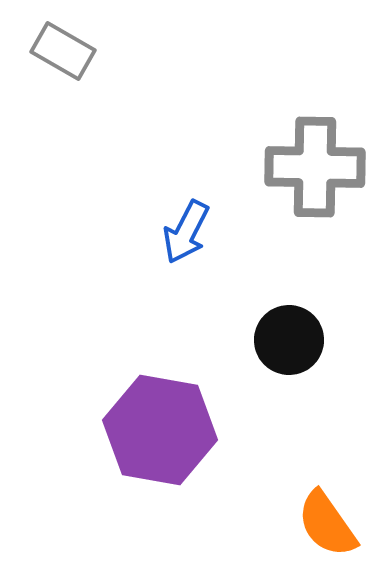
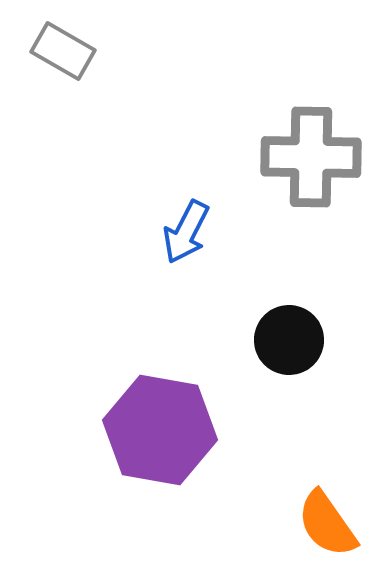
gray cross: moved 4 px left, 10 px up
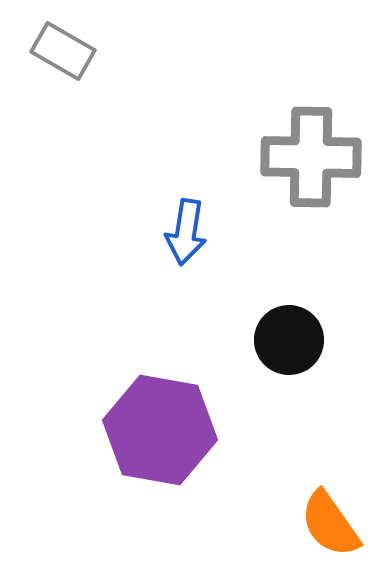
blue arrow: rotated 18 degrees counterclockwise
orange semicircle: moved 3 px right
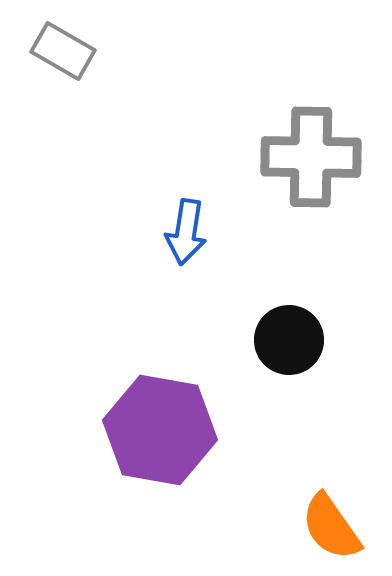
orange semicircle: moved 1 px right, 3 px down
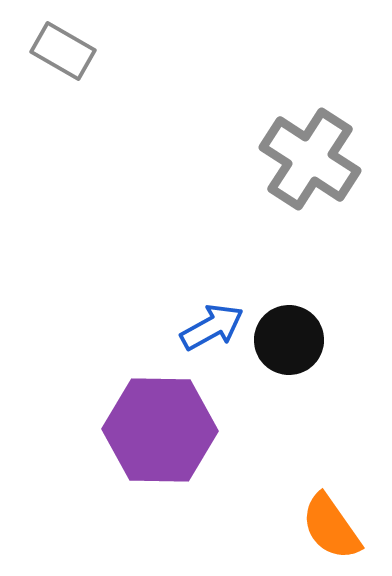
gray cross: moved 1 px left, 2 px down; rotated 32 degrees clockwise
blue arrow: moved 26 px right, 95 px down; rotated 128 degrees counterclockwise
purple hexagon: rotated 9 degrees counterclockwise
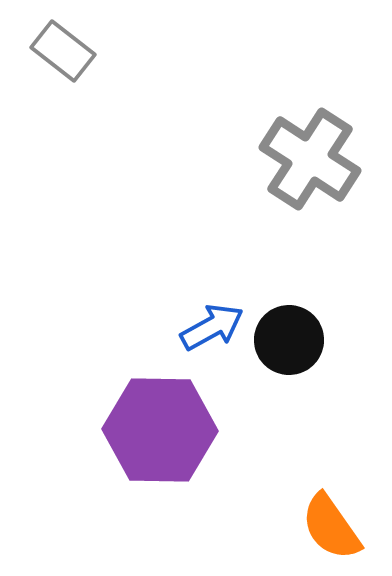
gray rectangle: rotated 8 degrees clockwise
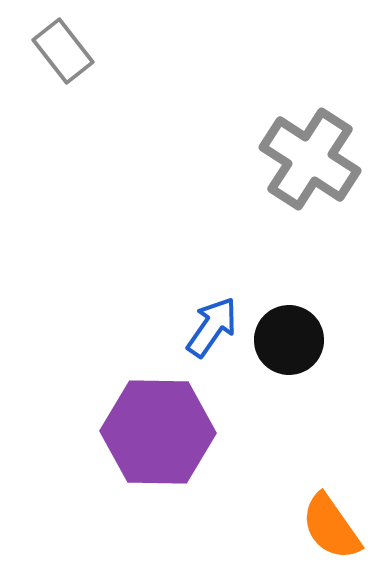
gray rectangle: rotated 14 degrees clockwise
blue arrow: rotated 26 degrees counterclockwise
purple hexagon: moved 2 px left, 2 px down
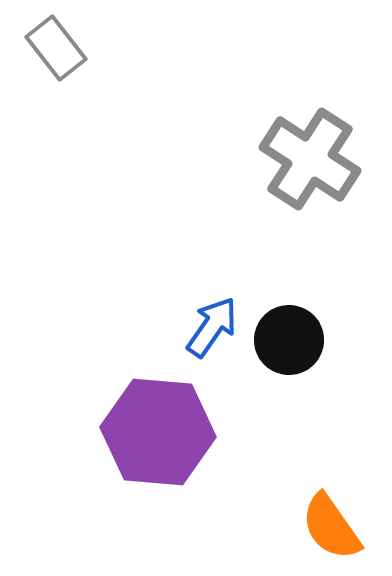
gray rectangle: moved 7 px left, 3 px up
purple hexagon: rotated 4 degrees clockwise
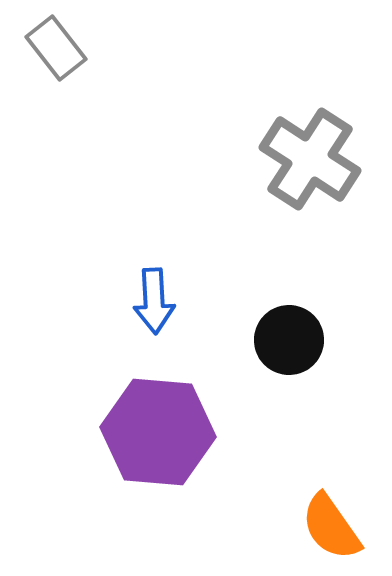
blue arrow: moved 58 px left, 26 px up; rotated 142 degrees clockwise
